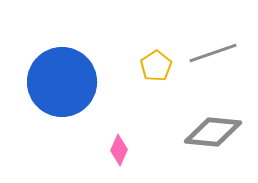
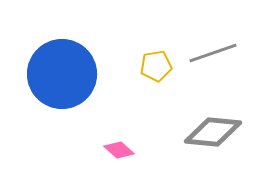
yellow pentagon: rotated 24 degrees clockwise
blue circle: moved 8 px up
pink diamond: rotated 72 degrees counterclockwise
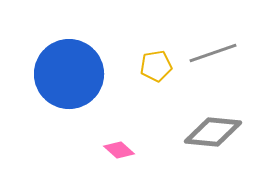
blue circle: moved 7 px right
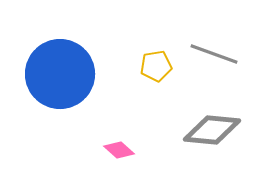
gray line: moved 1 px right, 1 px down; rotated 39 degrees clockwise
blue circle: moved 9 px left
gray diamond: moved 1 px left, 2 px up
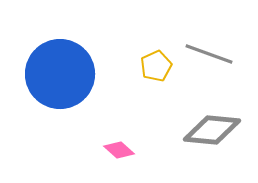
gray line: moved 5 px left
yellow pentagon: rotated 16 degrees counterclockwise
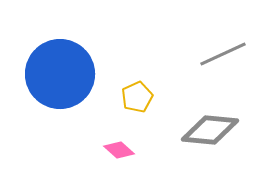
gray line: moved 14 px right; rotated 45 degrees counterclockwise
yellow pentagon: moved 19 px left, 31 px down
gray diamond: moved 2 px left
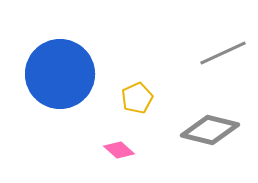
gray line: moved 1 px up
yellow pentagon: moved 1 px down
gray diamond: rotated 8 degrees clockwise
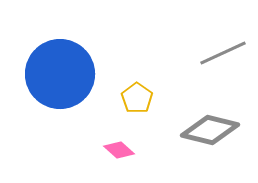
yellow pentagon: rotated 12 degrees counterclockwise
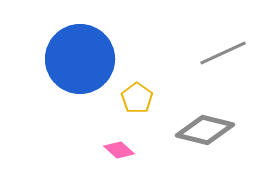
blue circle: moved 20 px right, 15 px up
gray diamond: moved 5 px left
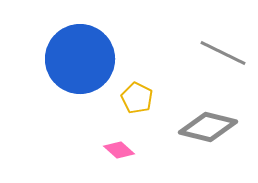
gray line: rotated 51 degrees clockwise
yellow pentagon: rotated 8 degrees counterclockwise
gray diamond: moved 3 px right, 3 px up
